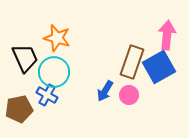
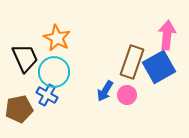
orange star: rotated 12 degrees clockwise
pink circle: moved 2 px left
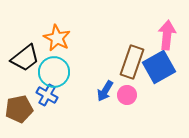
black trapezoid: rotated 76 degrees clockwise
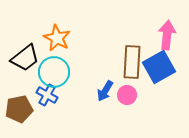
brown rectangle: rotated 16 degrees counterclockwise
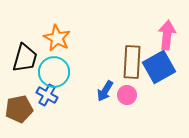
black trapezoid: rotated 36 degrees counterclockwise
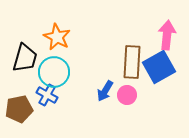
orange star: moved 1 px up
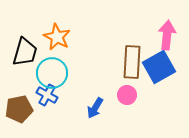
black trapezoid: moved 6 px up
cyan circle: moved 2 px left, 1 px down
blue arrow: moved 10 px left, 17 px down
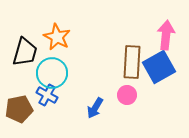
pink arrow: moved 1 px left
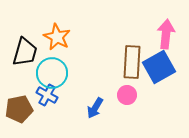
pink arrow: moved 1 px up
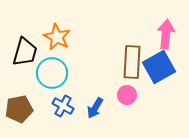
blue cross: moved 16 px right, 11 px down
